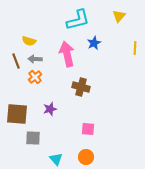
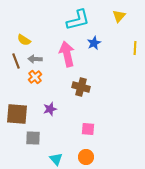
yellow semicircle: moved 5 px left, 1 px up; rotated 16 degrees clockwise
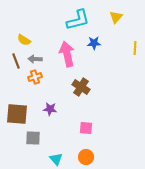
yellow triangle: moved 3 px left, 1 px down
blue star: rotated 24 degrees clockwise
orange cross: rotated 24 degrees clockwise
brown cross: rotated 18 degrees clockwise
purple star: rotated 24 degrees clockwise
pink square: moved 2 px left, 1 px up
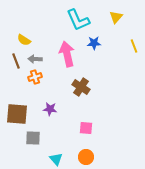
cyan L-shape: rotated 80 degrees clockwise
yellow line: moved 1 px left, 2 px up; rotated 24 degrees counterclockwise
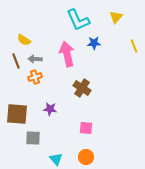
brown cross: moved 1 px right, 1 px down
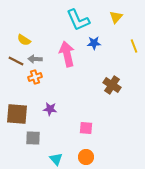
brown line: rotated 42 degrees counterclockwise
brown cross: moved 30 px right, 3 px up
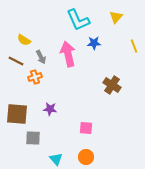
pink arrow: moved 1 px right
gray arrow: moved 6 px right, 2 px up; rotated 120 degrees counterclockwise
